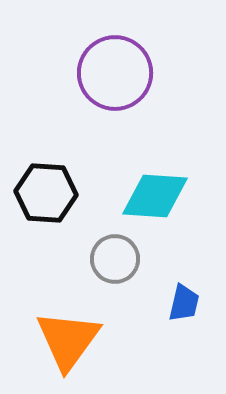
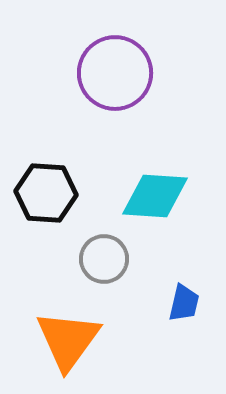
gray circle: moved 11 px left
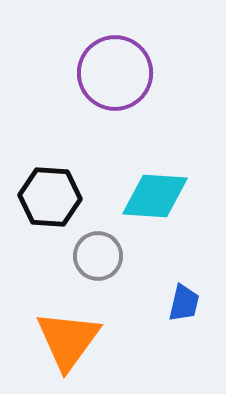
black hexagon: moved 4 px right, 4 px down
gray circle: moved 6 px left, 3 px up
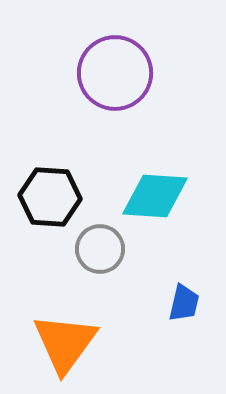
gray circle: moved 2 px right, 7 px up
orange triangle: moved 3 px left, 3 px down
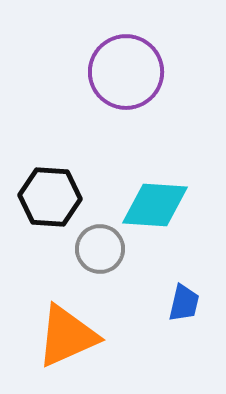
purple circle: moved 11 px right, 1 px up
cyan diamond: moved 9 px down
orange triangle: moved 2 px right, 7 px up; rotated 30 degrees clockwise
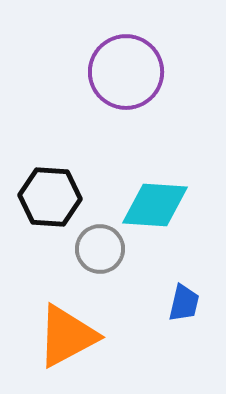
orange triangle: rotated 4 degrees counterclockwise
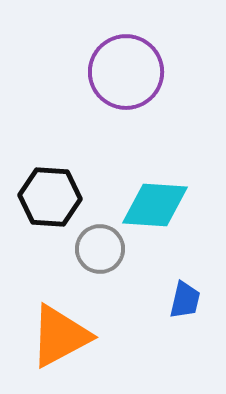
blue trapezoid: moved 1 px right, 3 px up
orange triangle: moved 7 px left
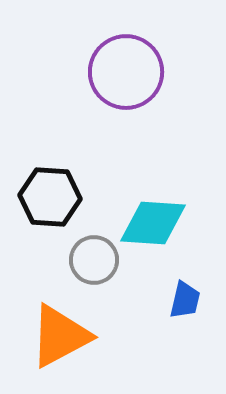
cyan diamond: moved 2 px left, 18 px down
gray circle: moved 6 px left, 11 px down
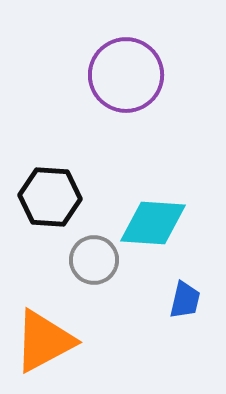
purple circle: moved 3 px down
orange triangle: moved 16 px left, 5 px down
